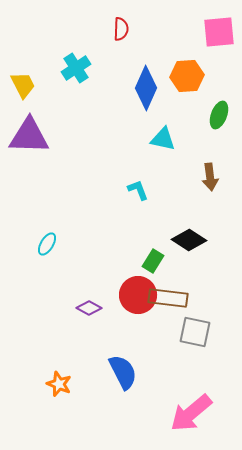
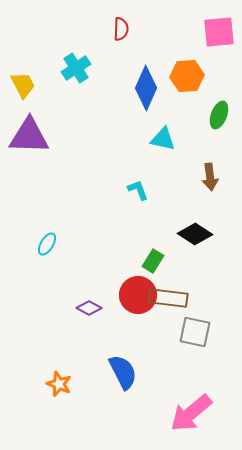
black diamond: moved 6 px right, 6 px up
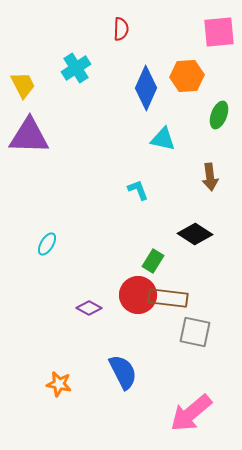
orange star: rotated 10 degrees counterclockwise
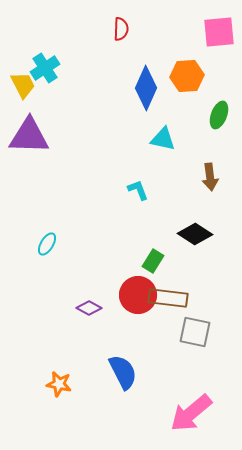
cyan cross: moved 31 px left
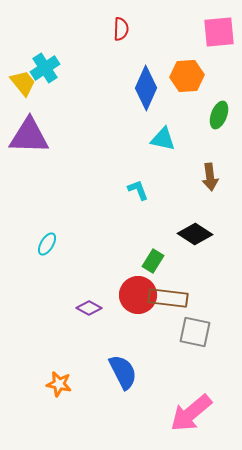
yellow trapezoid: moved 2 px up; rotated 12 degrees counterclockwise
